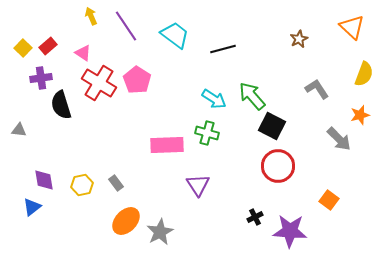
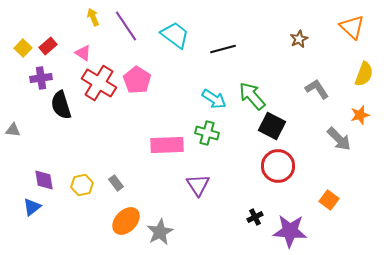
yellow arrow: moved 2 px right, 1 px down
gray triangle: moved 6 px left
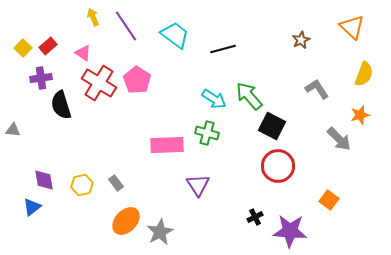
brown star: moved 2 px right, 1 px down
green arrow: moved 3 px left
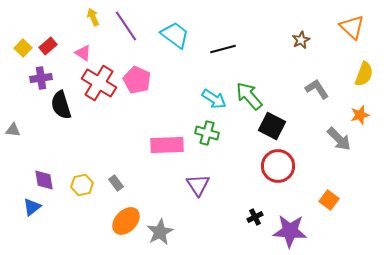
pink pentagon: rotated 8 degrees counterclockwise
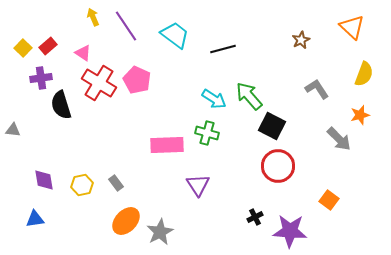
blue triangle: moved 3 px right, 12 px down; rotated 30 degrees clockwise
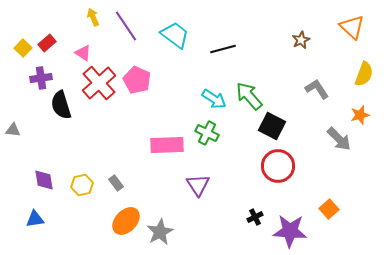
red rectangle: moved 1 px left, 3 px up
red cross: rotated 16 degrees clockwise
green cross: rotated 10 degrees clockwise
orange square: moved 9 px down; rotated 12 degrees clockwise
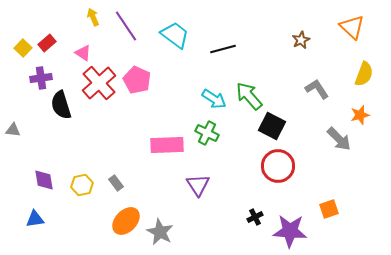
orange square: rotated 24 degrees clockwise
gray star: rotated 16 degrees counterclockwise
